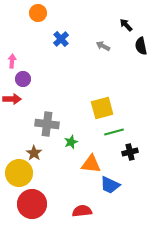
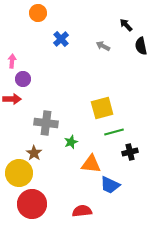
gray cross: moved 1 px left, 1 px up
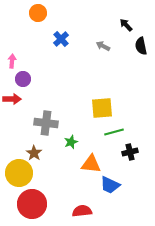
yellow square: rotated 10 degrees clockwise
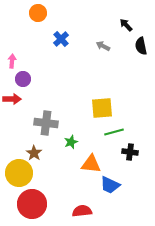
black cross: rotated 21 degrees clockwise
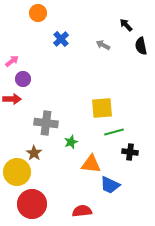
gray arrow: moved 1 px up
pink arrow: rotated 48 degrees clockwise
yellow circle: moved 2 px left, 1 px up
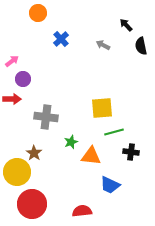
gray cross: moved 6 px up
black cross: moved 1 px right
orange triangle: moved 8 px up
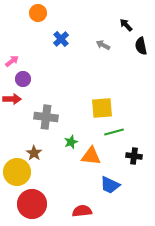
black cross: moved 3 px right, 4 px down
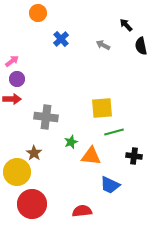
purple circle: moved 6 px left
